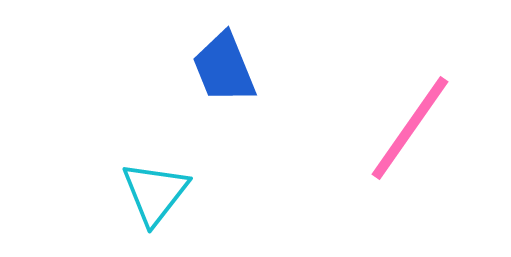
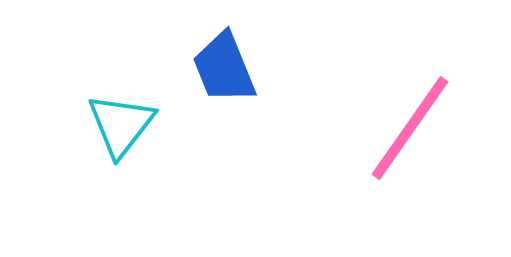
cyan triangle: moved 34 px left, 68 px up
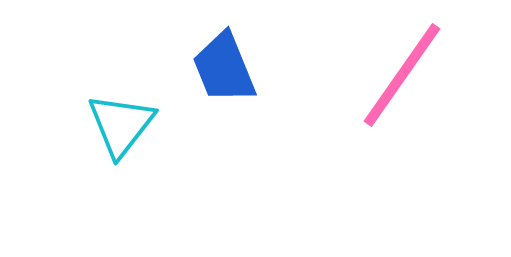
pink line: moved 8 px left, 53 px up
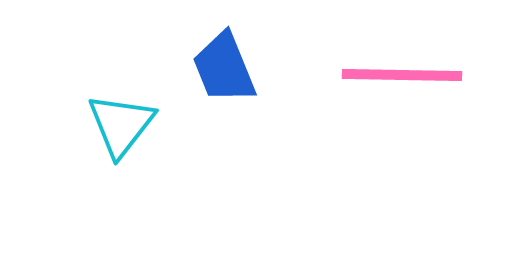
pink line: rotated 56 degrees clockwise
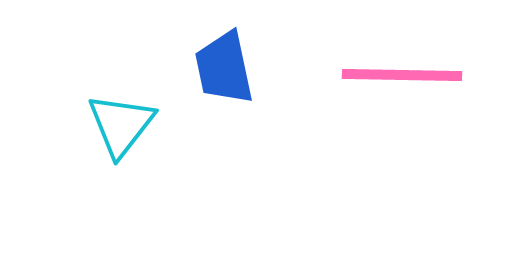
blue trapezoid: rotated 10 degrees clockwise
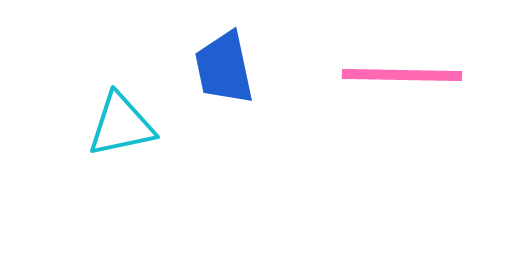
cyan triangle: rotated 40 degrees clockwise
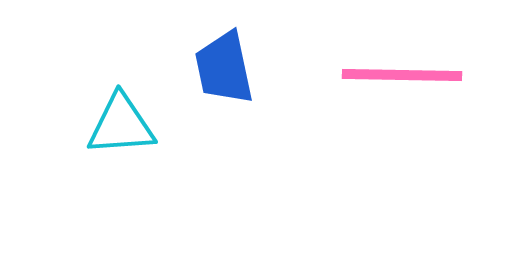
cyan triangle: rotated 8 degrees clockwise
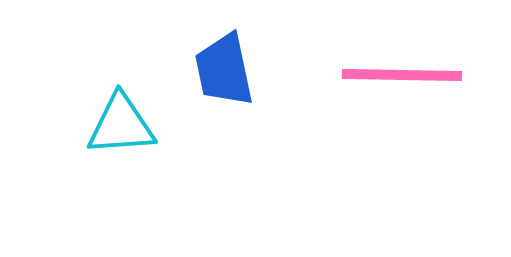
blue trapezoid: moved 2 px down
